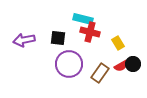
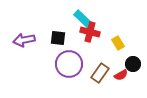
cyan rectangle: rotated 30 degrees clockwise
red semicircle: moved 9 px down
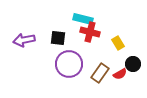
cyan rectangle: rotated 30 degrees counterclockwise
red semicircle: moved 1 px left, 1 px up
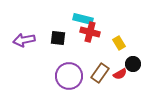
yellow rectangle: moved 1 px right
purple circle: moved 12 px down
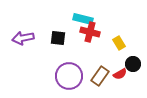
purple arrow: moved 1 px left, 2 px up
brown rectangle: moved 3 px down
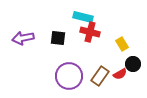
cyan rectangle: moved 2 px up
yellow rectangle: moved 3 px right, 1 px down
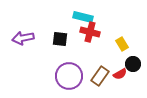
black square: moved 2 px right, 1 px down
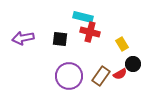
brown rectangle: moved 1 px right
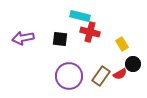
cyan rectangle: moved 3 px left, 1 px up
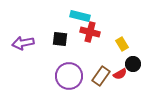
purple arrow: moved 5 px down
